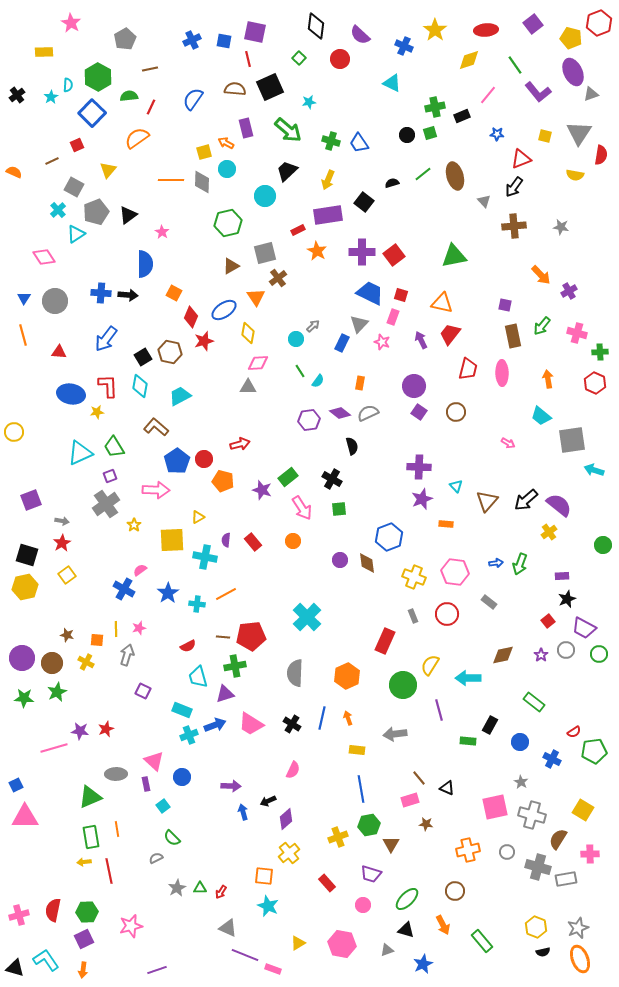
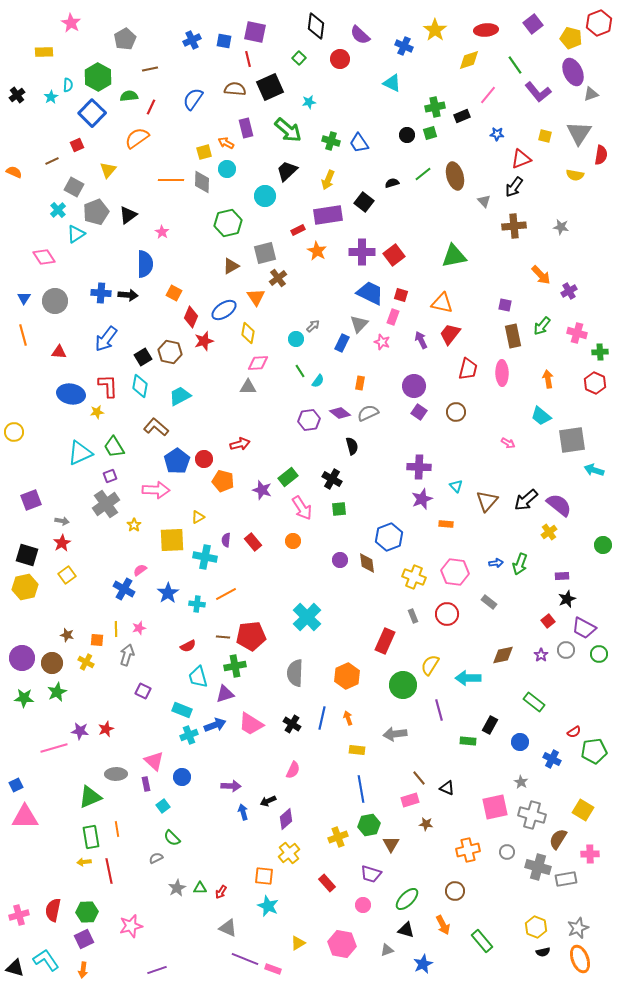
purple line at (245, 955): moved 4 px down
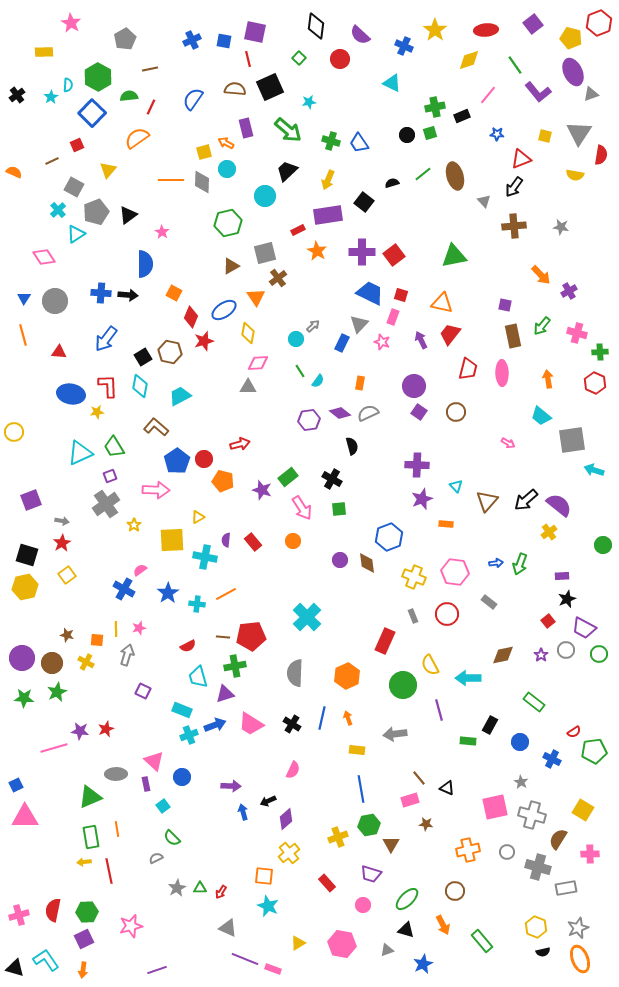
purple cross at (419, 467): moved 2 px left, 2 px up
yellow semicircle at (430, 665): rotated 60 degrees counterclockwise
gray rectangle at (566, 879): moved 9 px down
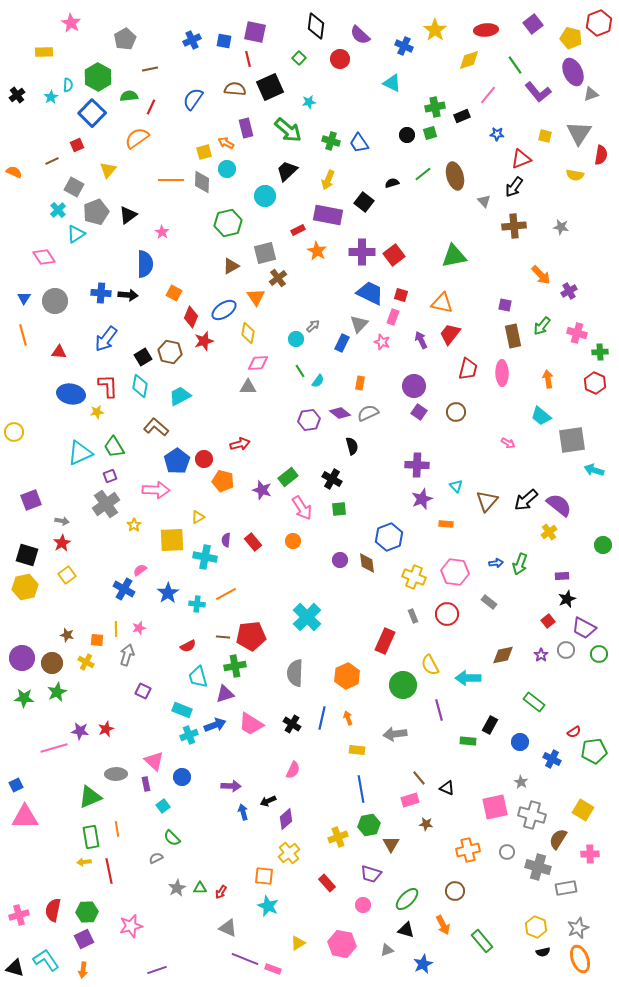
purple rectangle at (328, 215): rotated 20 degrees clockwise
